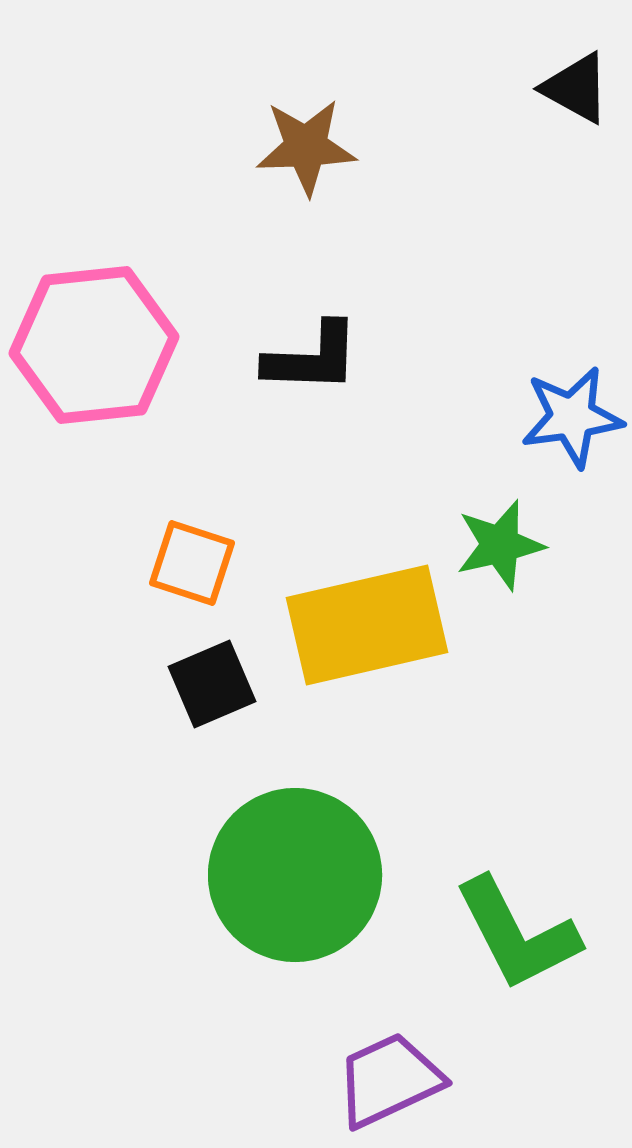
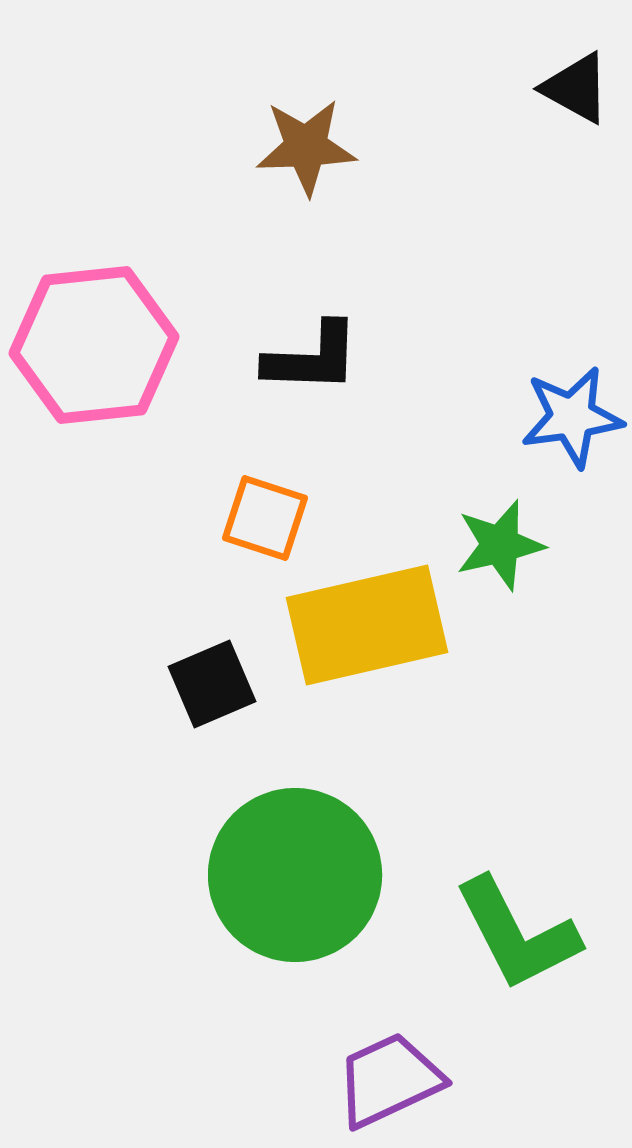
orange square: moved 73 px right, 45 px up
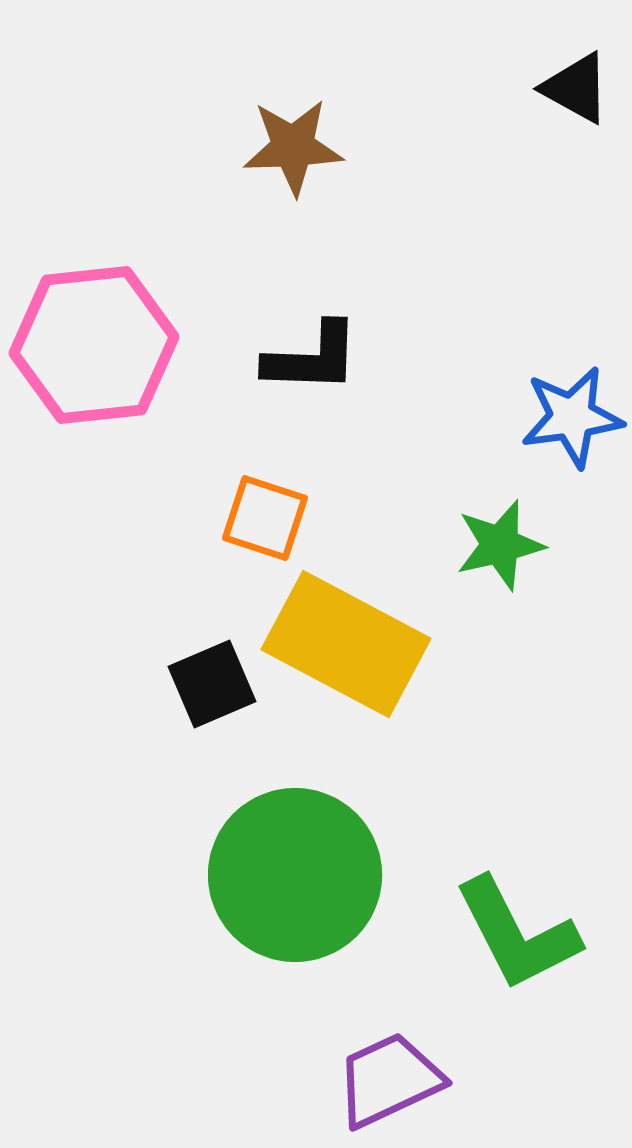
brown star: moved 13 px left
yellow rectangle: moved 21 px left, 19 px down; rotated 41 degrees clockwise
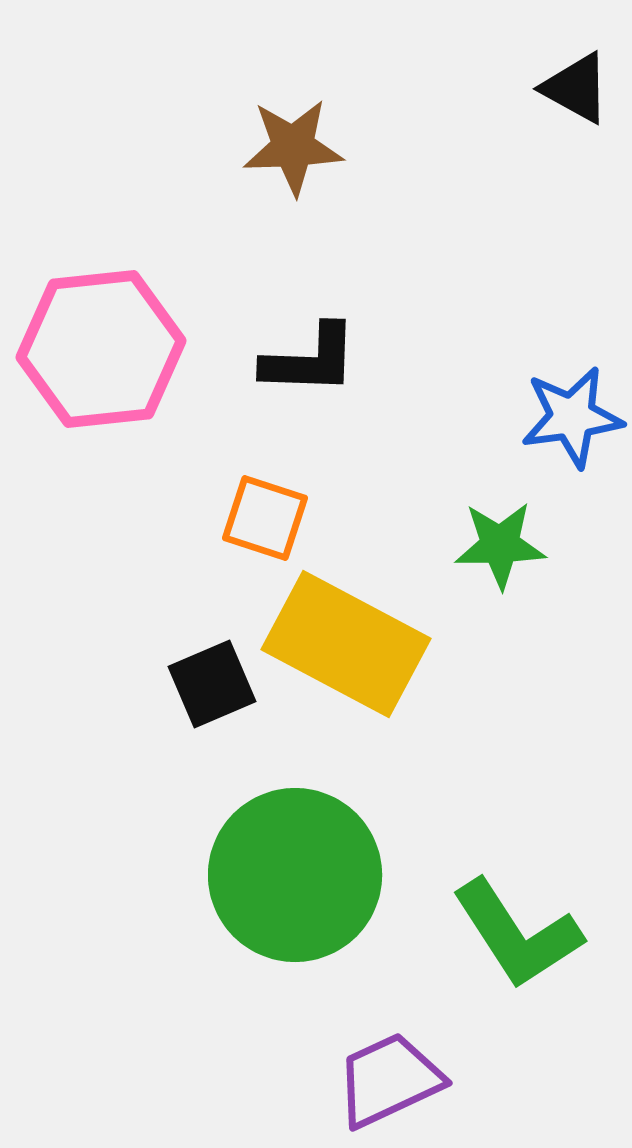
pink hexagon: moved 7 px right, 4 px down
black L-shape: moved 2 px left, 2 px down
green star: rotated 12 degrees clockwise
green L-shape: rotated 6 degrees counterclockwise
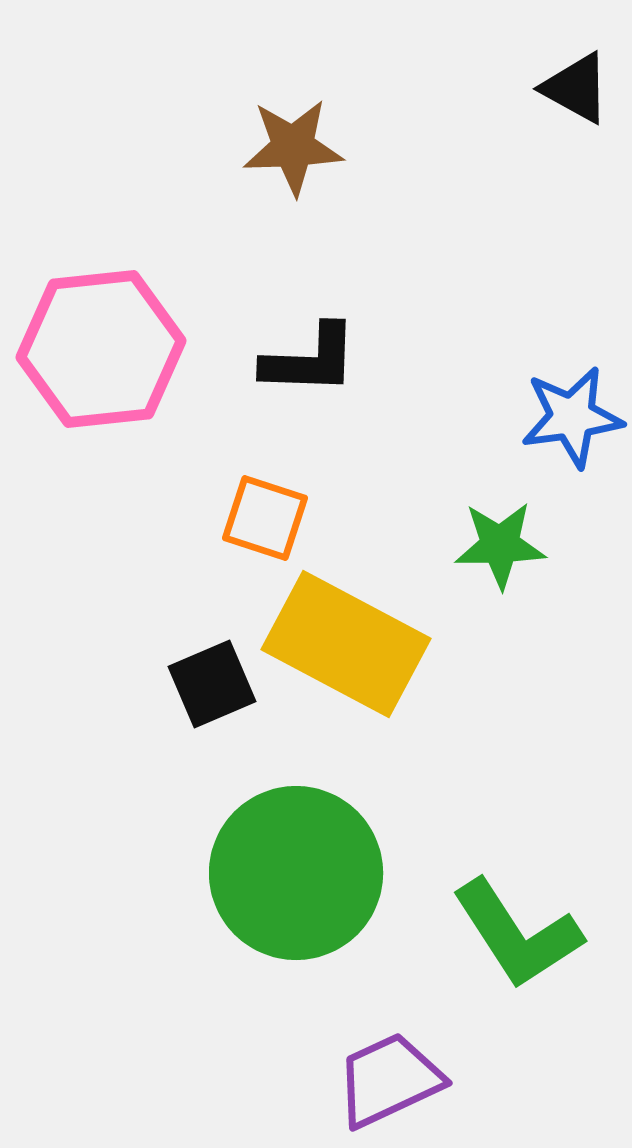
green circle: moved 1 px right, 2 px up
